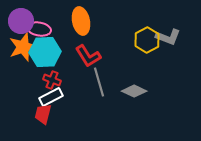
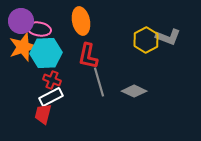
yellow hexagon: moved 1 px left
cyan hexagon: moved 1 px right, 1 px down
red L-shape: rotated 44 degrees clockwise
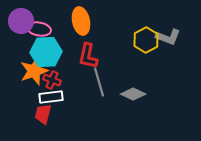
orange star: moved 11 px right, 24 px down
cyan hexagon: moved 1 px up
gray diamond: moved 1 px left, 3 px down
white rectangle: rotated 20 degrees clockwise
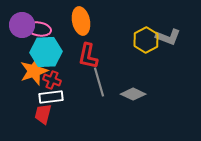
purple circle: moved 1 px right, 4 px down
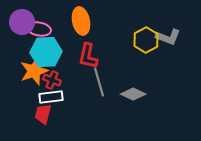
purple circle: moved 3 px up
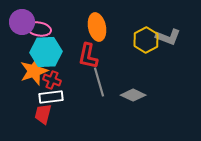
orange ellipse: moved 16 px right, 6 px down
gray diamond: moved 1 px down
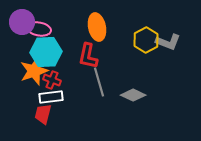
gray L-shape: moved 5 px down
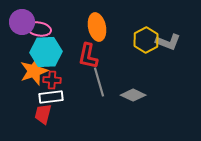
red cross: rotated 18 degrees counterclockwise
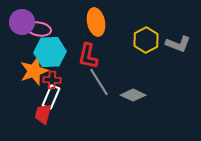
orange ellipse: moved 1 px left, 5 px up
gray L-shape: moved 10 px right, 2 px down
cyan hexagon: moved 4 px right
gray line: rotated 16 degrees counterclockwise
white rectangle: rotated 60 degrees counterclockwise
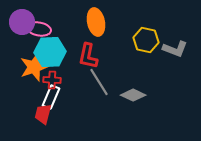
yellow hexagon: rotated 20 degrees counterclockwise
gray L-shape: moved 3 px left, 5 px down
orange star: moved 4 px up
